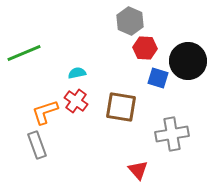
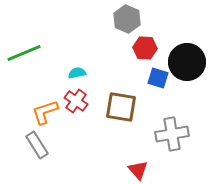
gray hexagon: moved 3 px left, 2 px up
black circle: moved 1 px left, 1 px down
gray rectangle: rotated 12 degrees counterclockwise
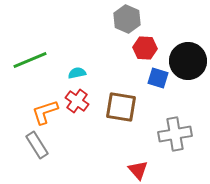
green line: moved 6 px right, 7 px down
black circle: moved 1 px right, 1 px up
red cross: moved 1 px right
gray cross: moved 3 px right
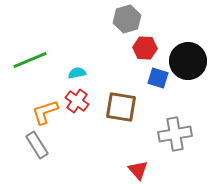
gray hexagon: rotated 20 degrees clockwise
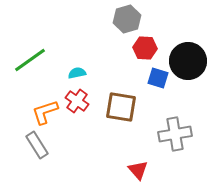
green line: rotated 12 degrees counterclockwise
